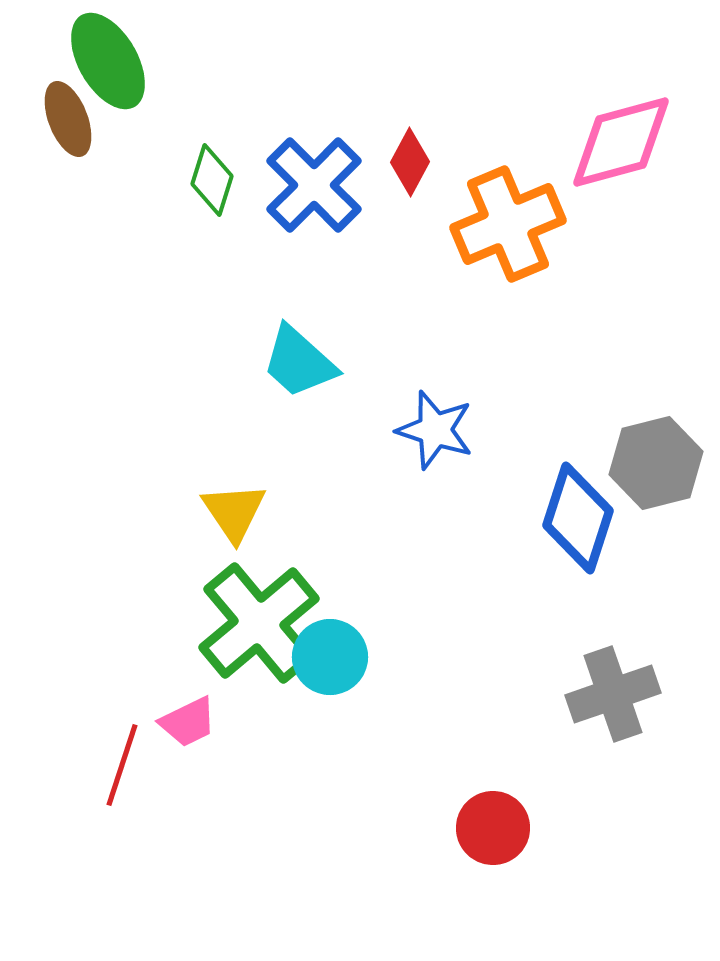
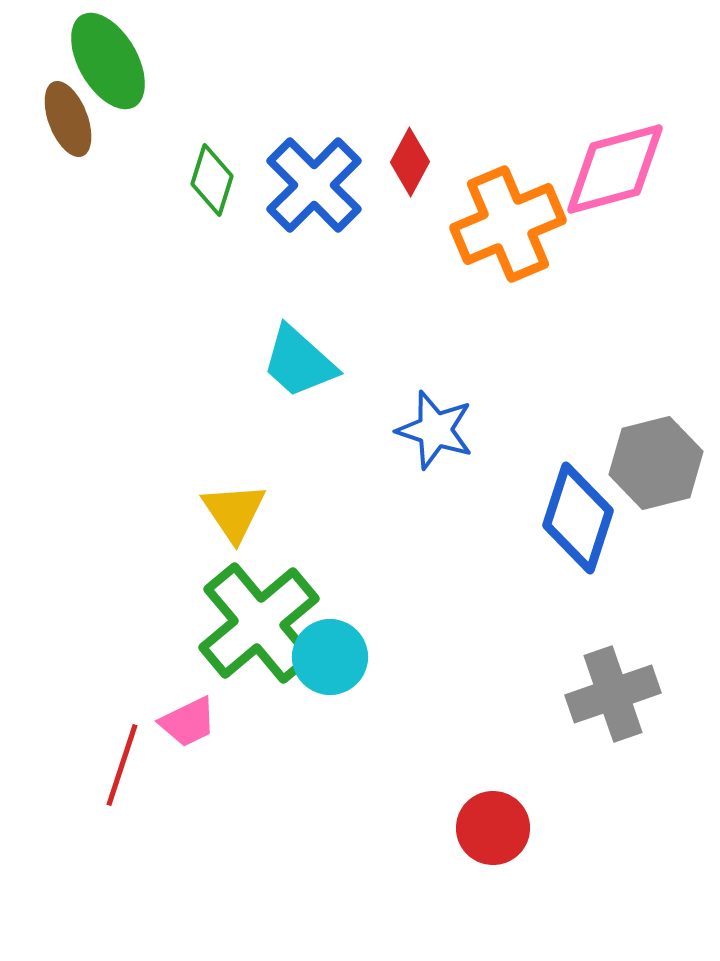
pink diamond: moved 6 px left, 27 px down
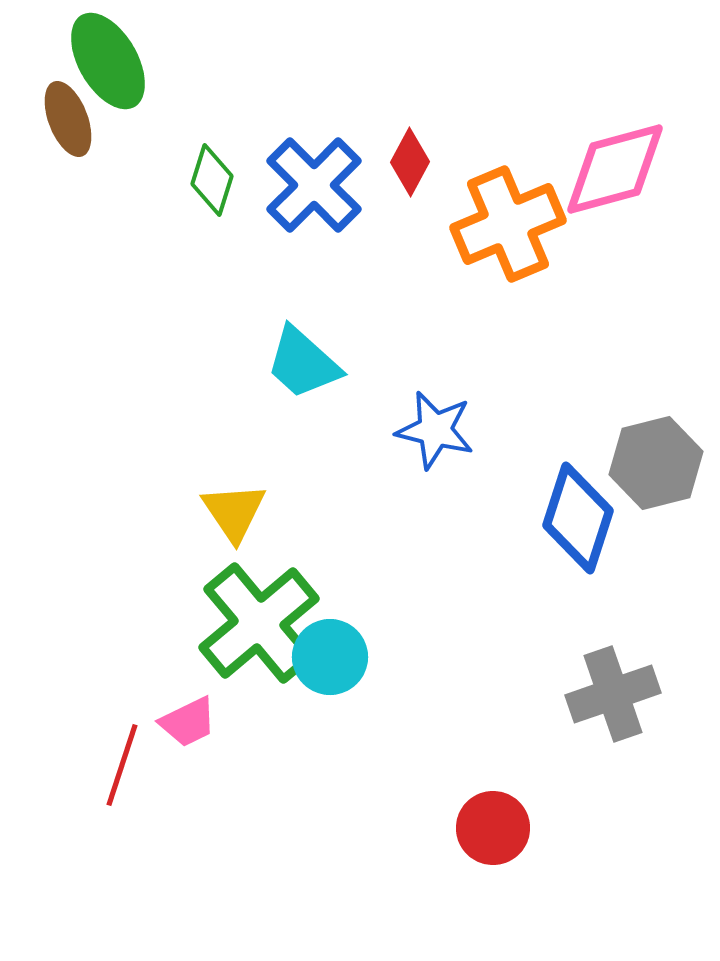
cyan trapezoid: moved 4 px right, 1 px down
blue star: rotated 4 degrees counterclockwise
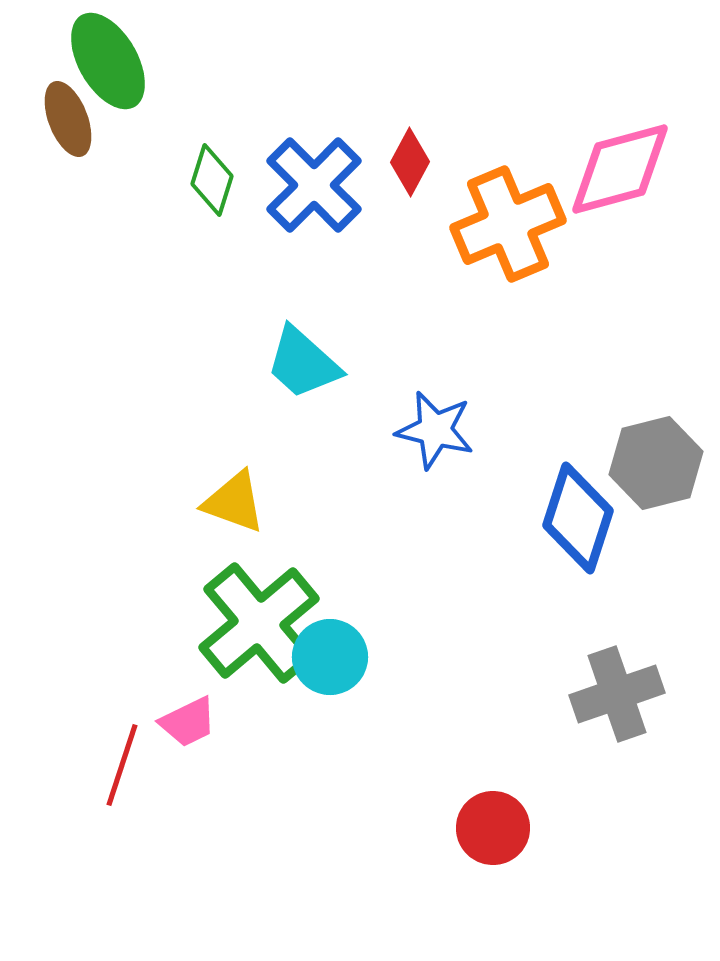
pink diamond: moved 5 px right
yellow triangle: moved 10 px up; rotated 36 degrees counterclockwise
gray cross: moved 4 px right
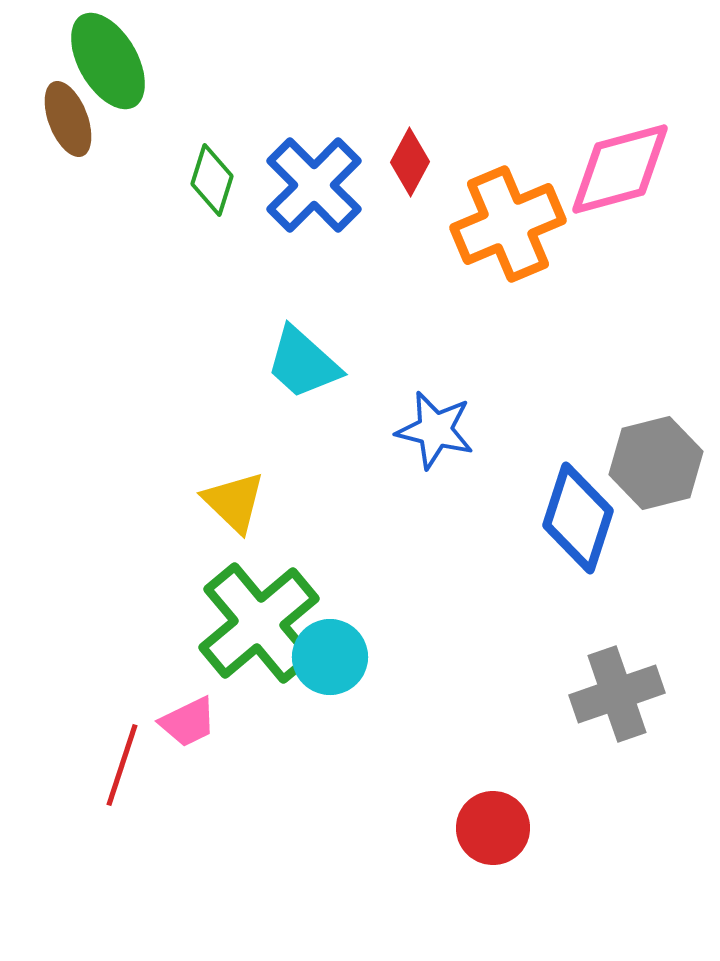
yellow triangle: rotated 24 degrees clockwise
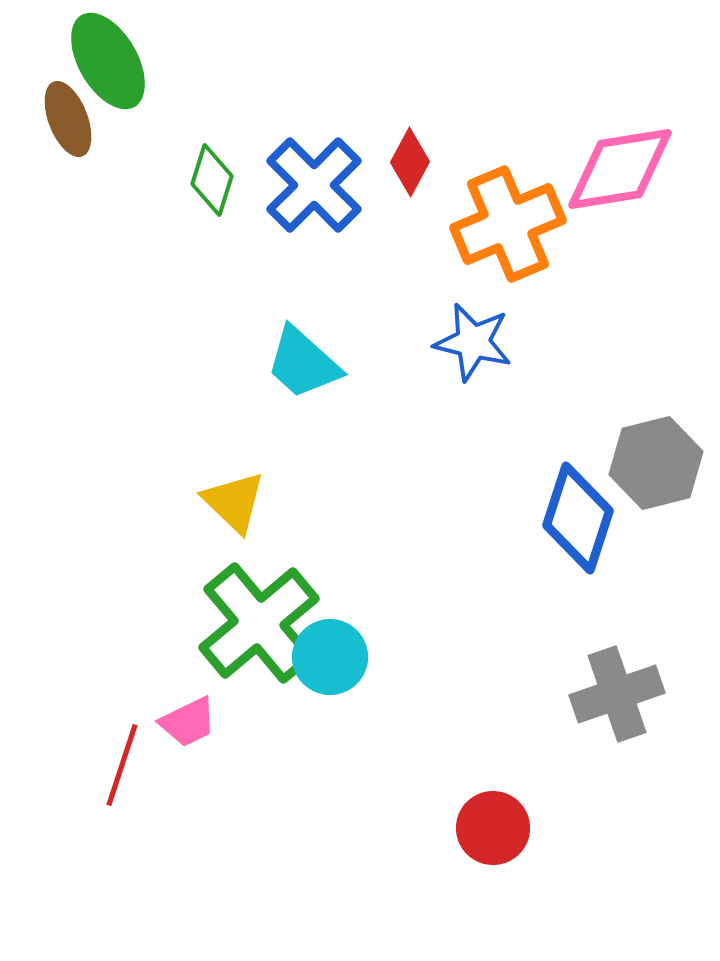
pink diamond: rotated 6 degrees clockwise
blue star: moved 38 px right, 88 px up
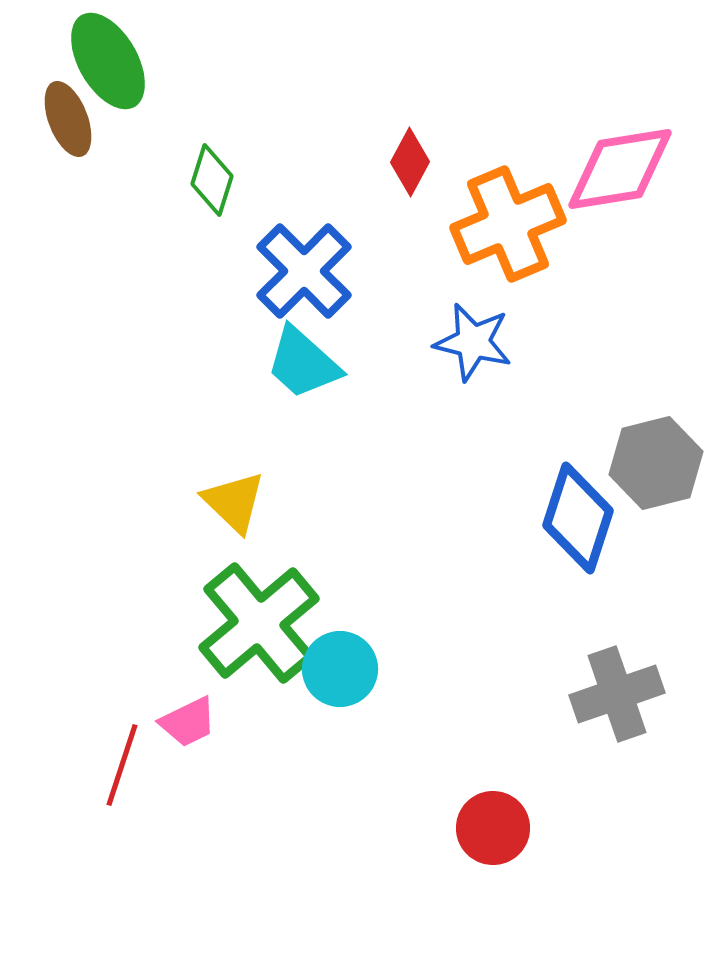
blue cross: moved 10 px left, 86 px down
cyan circle: moved 10 px right, 12 px down
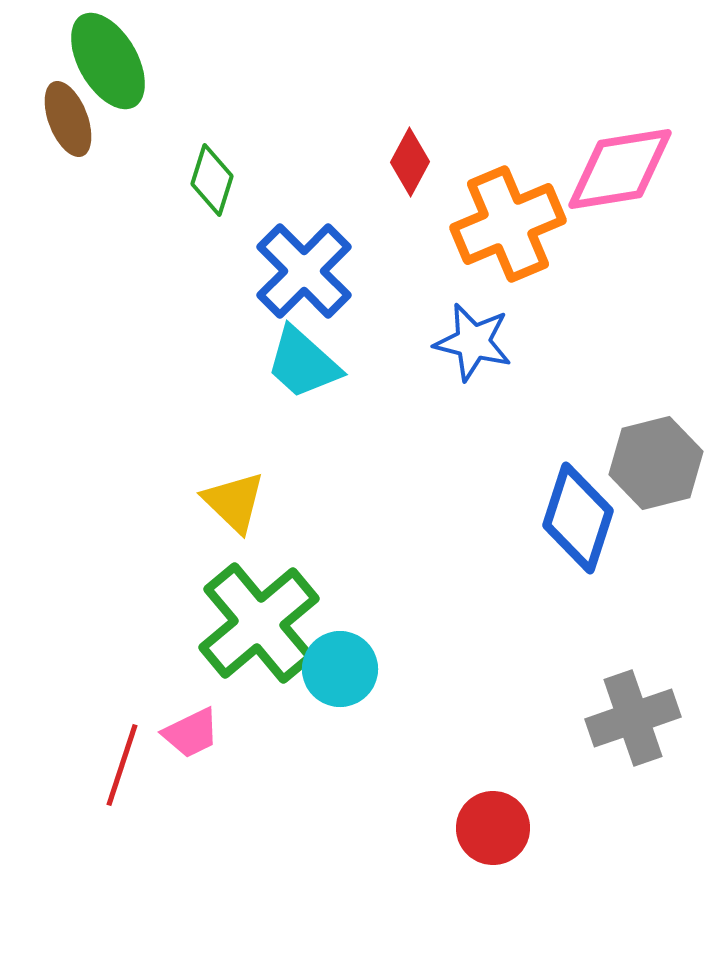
gray cross: moved 16 px right, 24 px down
pink trapezoid: moved 3 px right, 11 px down
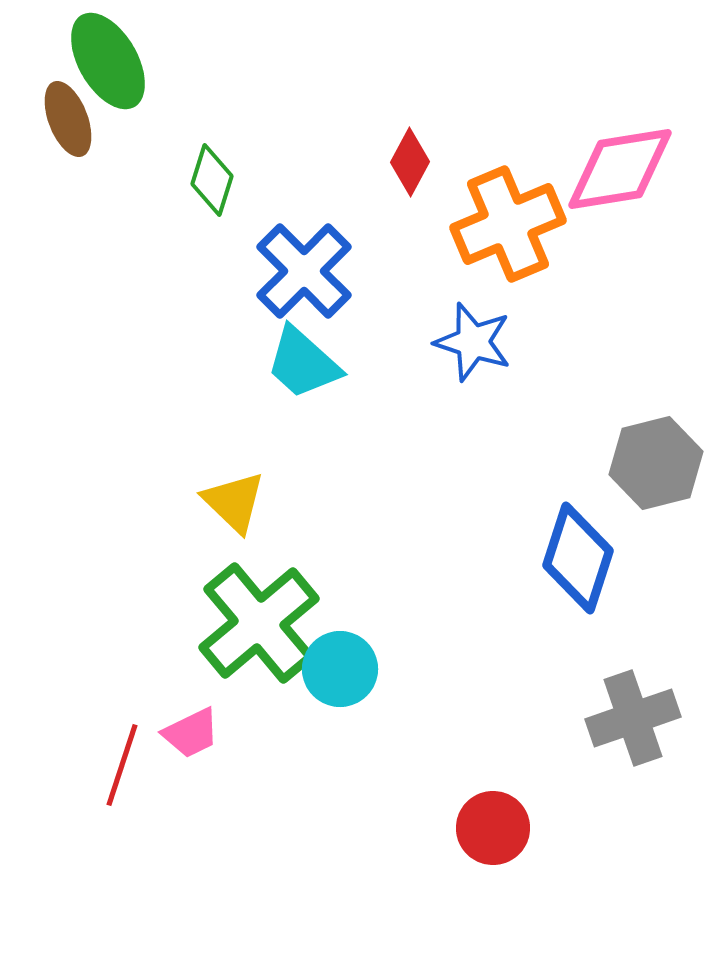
blue star: rotated 4 degrees clockwise
blue diamond: moved 40 px down
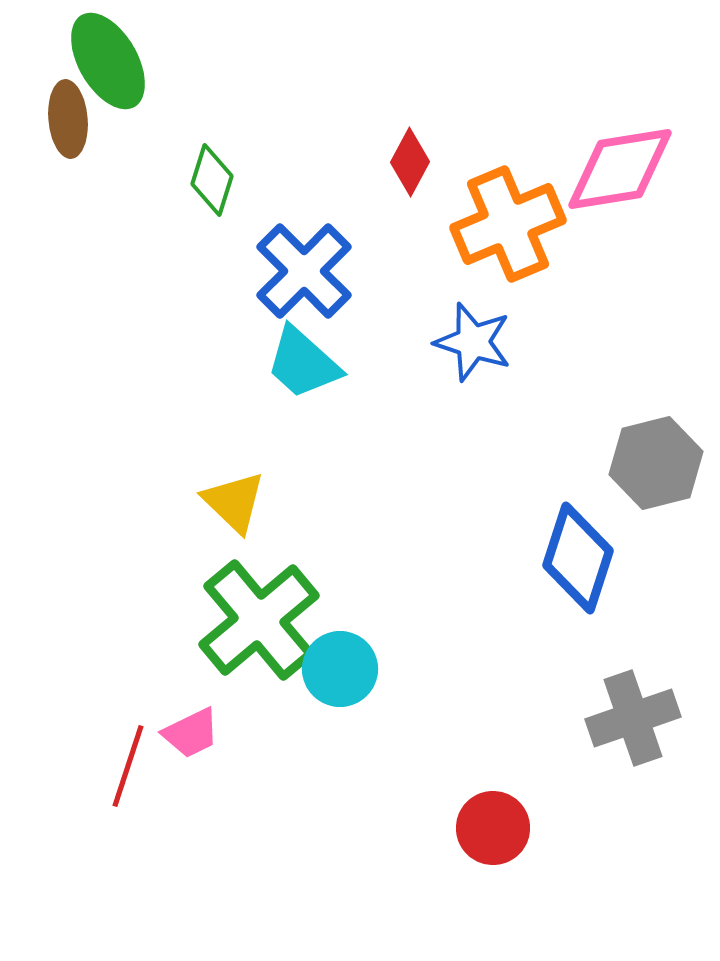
brown ellipse: rotated 16 degrees clockwise
green cross: moved 3 px up
red line: moved 6 px right, 1 px down
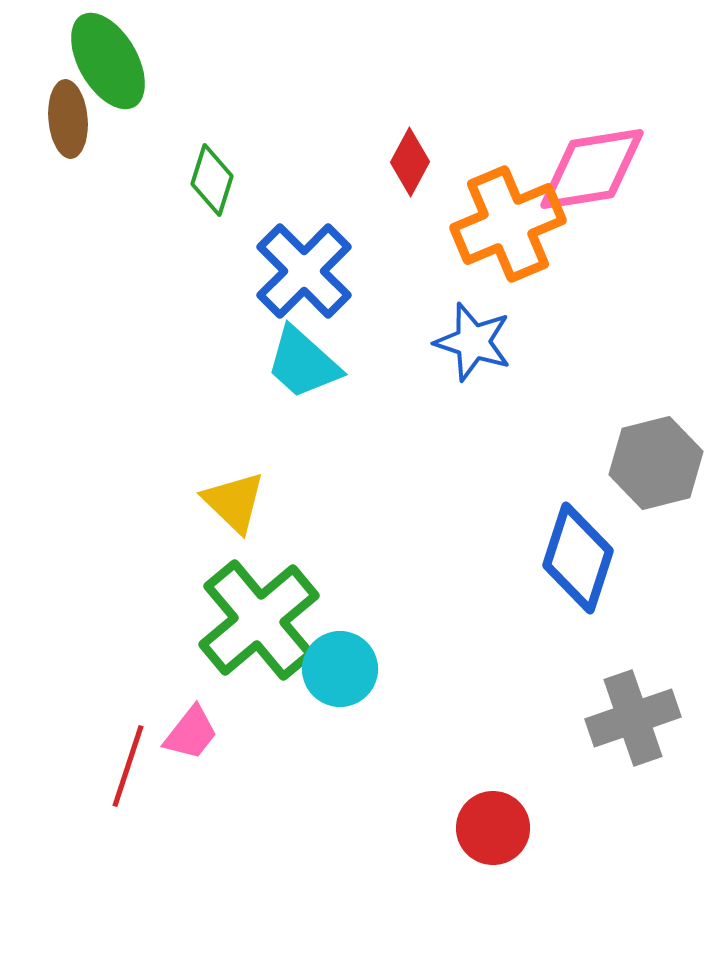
pink diamond: moved 28 px left
pink trapezoid: rotated 26 degrees counterclockwise
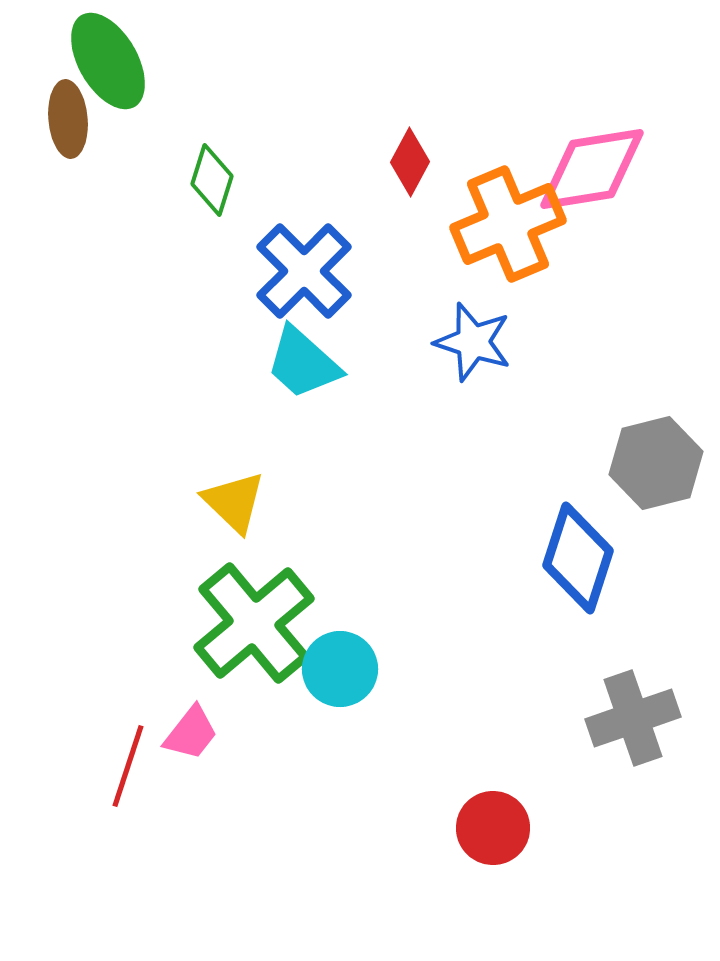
green cross: moved 5 px left, 3 px down
